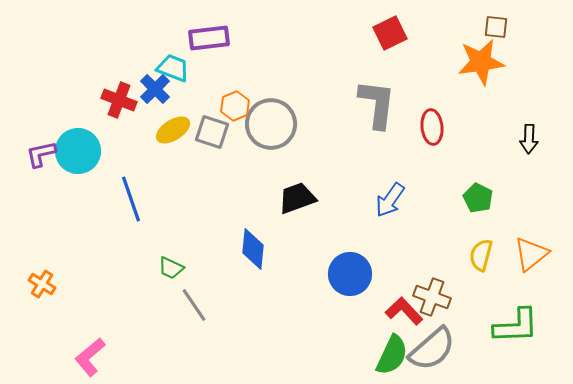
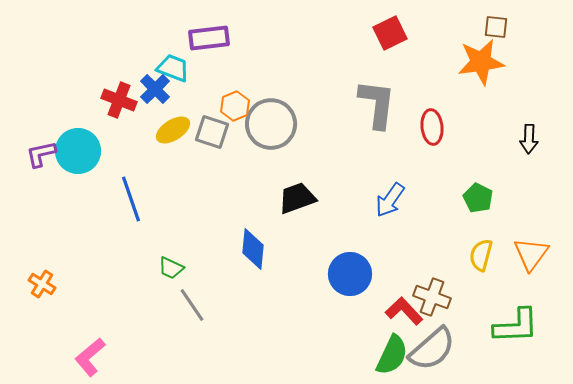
orange triangle: rotated 15 degrees counterclockwise
gray line: moved 2 px left
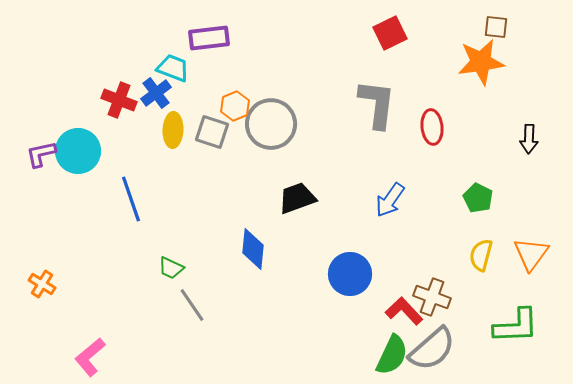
blue cross: moved 1 px right, 4 px down; rotated 8 degrees clockwise
yellow ellipse: rotated 56 degrees counterclockwise
